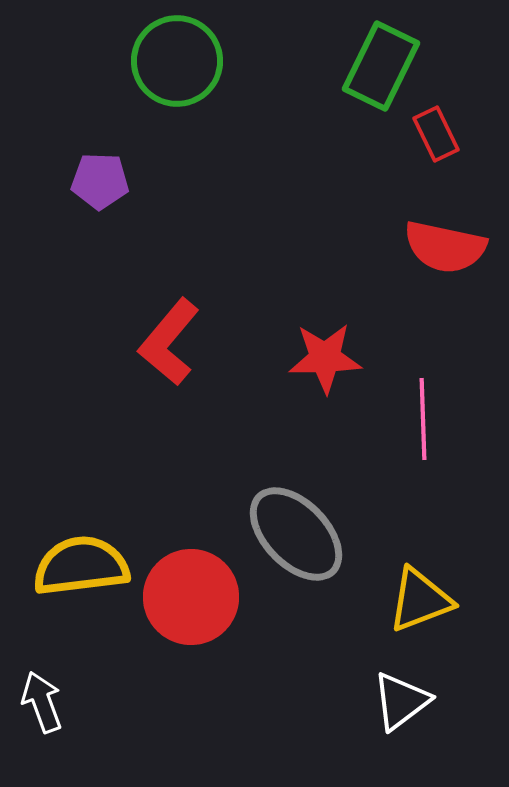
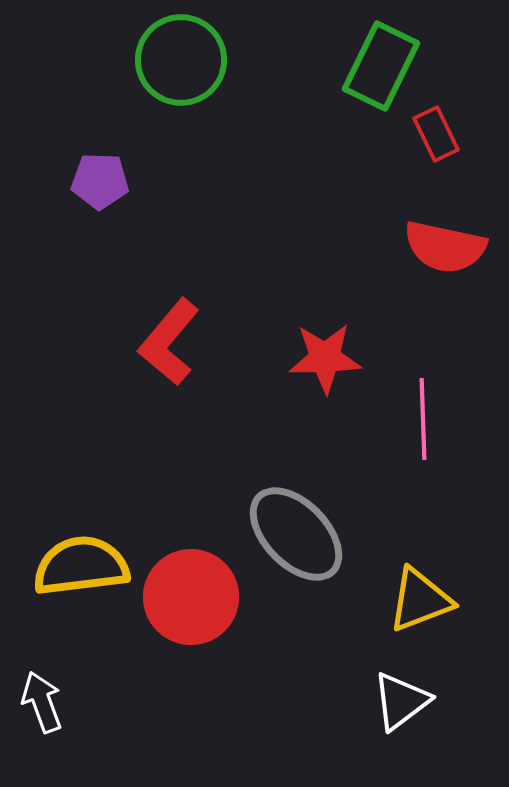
green circle: moved 4 px right, 1 px up
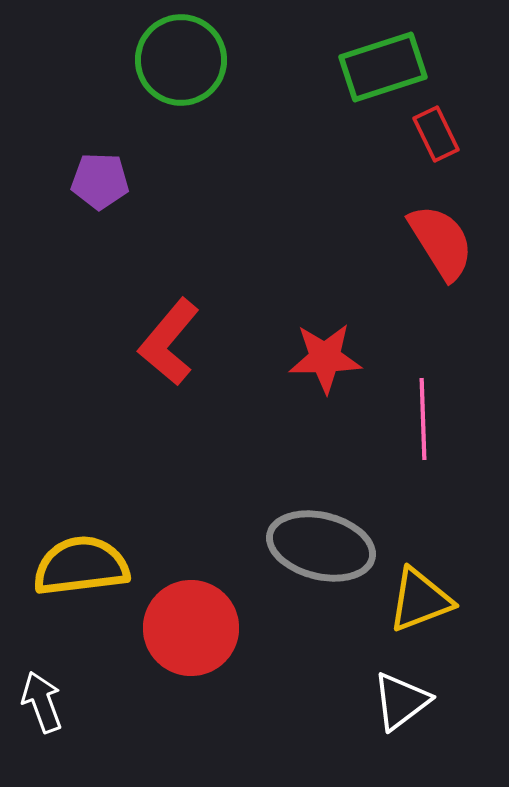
green rectangle: moved 2 px right, 1 px down; rotated 46 degrees clockwise
red semicircle: moved 4 px left, 5 px up; rotated 134 degrees counterclockwise
gray ellipse: moved 25 px right, 12 px down; rotated 32 degrees counterclockwise
red circle: moved 31 px down
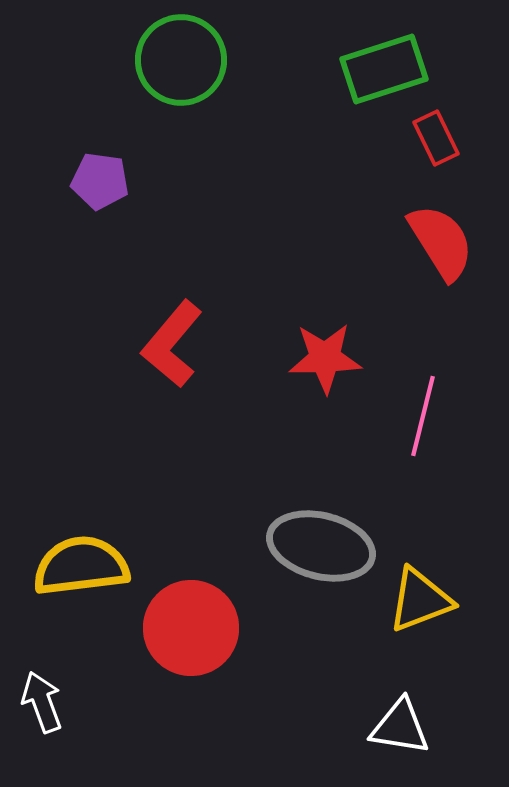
green rectangle: moved 1 px right, 2 px down
red rectangle: moved 4 px down
purple pentagon: rotated 6 degrees clockwise
red L-shape: moved 3 px right, 2 px down
pink line: moved 3 px up; rotated 16 degrees clockwise
white triangle: moved 1 px left, 26 px down; rotated 46 degrees clockwise
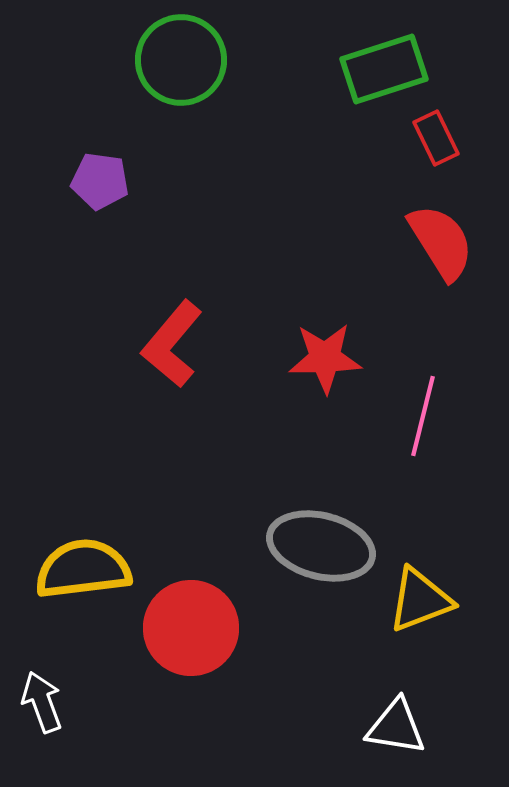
yellow semicircle: moved 2 px right, 3 px down
white triangle: moved 4 px left
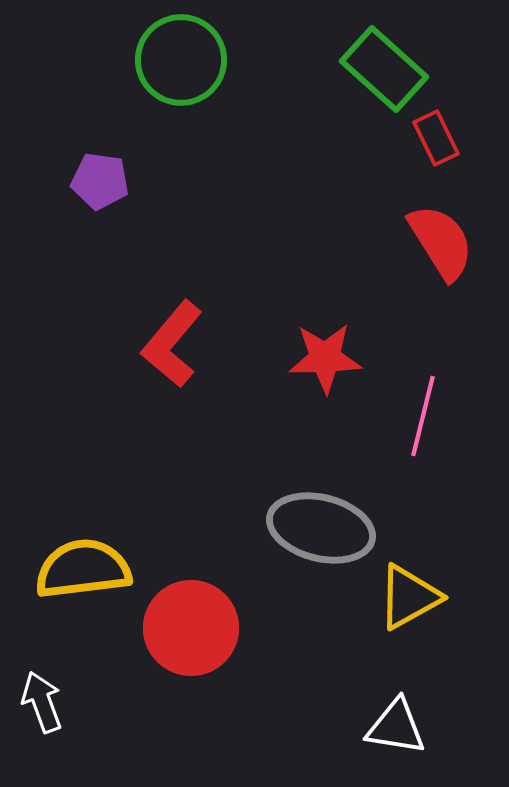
green rectangle: rotated 60 degrees clockwise
gray ellipse: moved 18 px up
yellow triangle: moved 11 px left, 3 px up; rotated 8 degrees counterclockwise
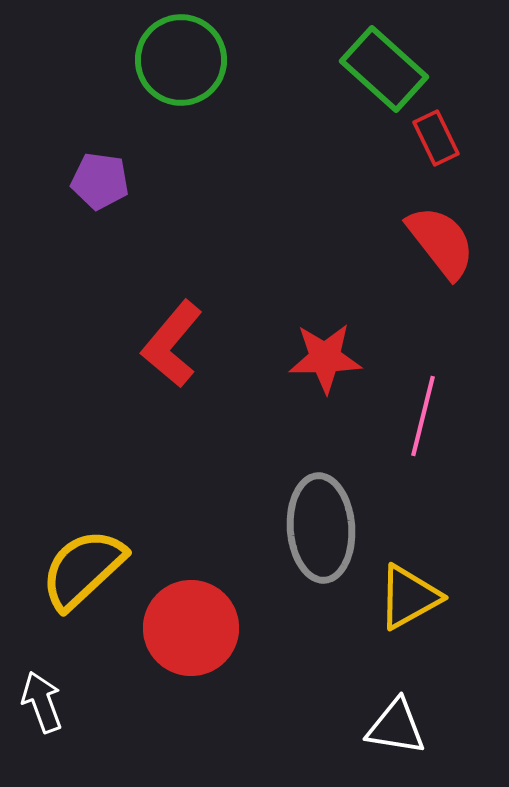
red semicircle: rotated 6 degrees counterclockwise
gray ellipse: rotated 72 degrees clockwise
yellow semicircle: rotated 36 degrees counterclockwise
